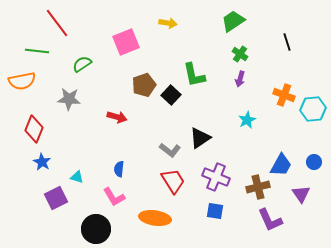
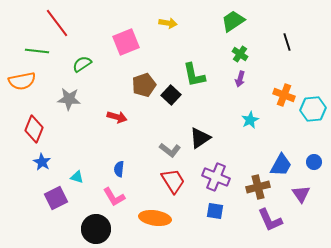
cyan star: moved 3 px right
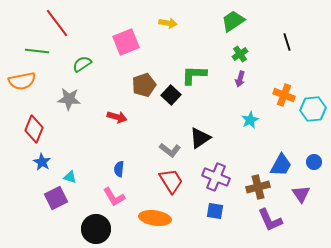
green cross: rotated 21 degrees clockwise
green L-shape: rotated 104 degrees clockwise
cyan triangle: moved 7 px left
red trapezoid: moved 2 px left
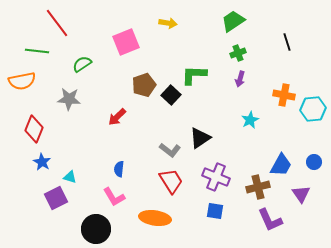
green cross: moved 2 px left, 1 px up; rotated 14 degrees clockwise
orange cross: rotated 10 degrees counterclockwise
red arrow: rotated 120 degrees clockwise
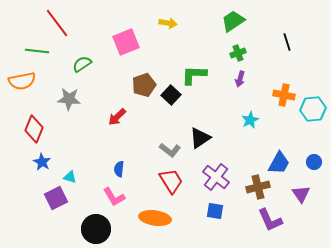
blue trapezoid: moved 2 px left, 2 px up
purple cross: rotated 16 degrees clockwise
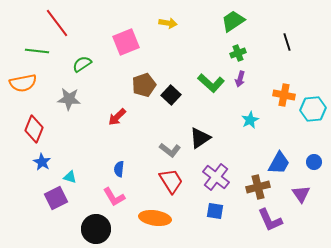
green L-shape: moved 17 px right, 8 px down; rotated 140 degrees counterclockwise
orange semicircle: moved 1 px right, 2 px down
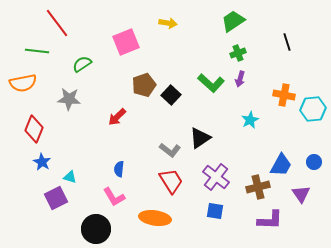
blue trapezoid: moved 2 px right, 2 px down
purple L-shape: rotated 64 degrees counterclockwise
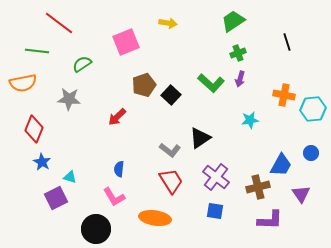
red line: moved 2 px right; rotated 16 degrees counterclockwise
cyan star: rotated 18 degrees clockwise
blue circle: moved 3 px left, 9 px up
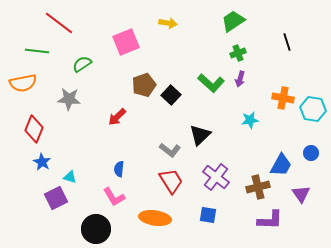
orange cross: moved 1 px left, 3 px down
cyan hexagon: rotated 15 degrees clockwise
black triangle: moved 3 px up; rotated 10 degrees counterclockwise
blue square: moved 7 px left, 4 px down
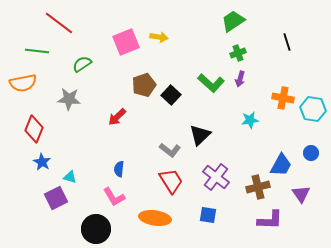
yellow arrow: moved 9 px left, 14 px down
